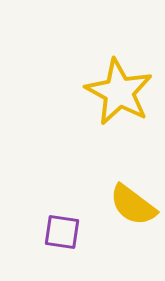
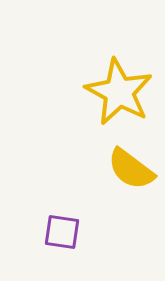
yellow semicircle: moved 2 px left, 36 px up
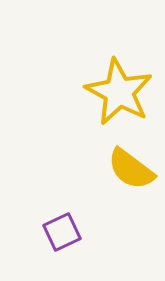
purple square: rotated 33 degrees counterclockwise
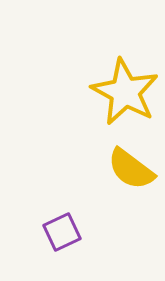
yellow star: moved 6 px right
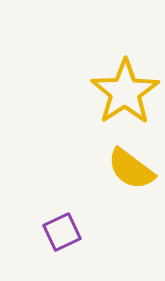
yellow star: rotated 10 degrees clockwise
